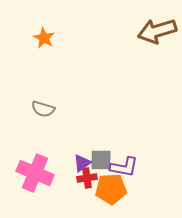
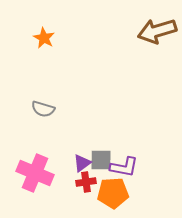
red cross: moved 1 px left, 4 px down
orange pentagon: moved 2 px right, 4 px down
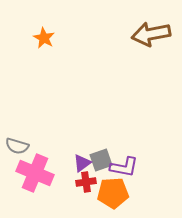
brown arrow: moved 6 px left, 3 px down; rotated 6 degrees clockwise
gray semicircle: moved 26 px left, 37 px down
gray square: rotated 20 degrees counterclockwise
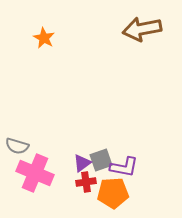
brown arrow: moved 9 px left, 5 px up
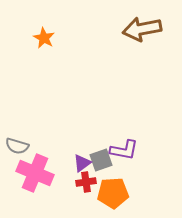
purple L-shape: moved 17 px up
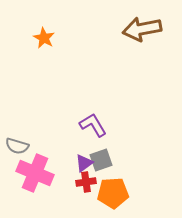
purple L-shape: moved 31 px left, 25 px up; rotated 132 degrees counterclockwise
purple triangle: moved 2 px right
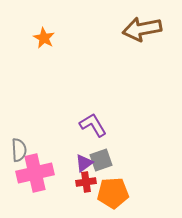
gray semicircle: moved 2 px right, 4 px down; rotated 110 degrees counterclockwise
pink cross: rotated 36 degrees counterclockwise
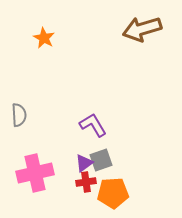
brown arrow: rotated 6 degrees counterclockwise
gray semicircle: moved 35 px up
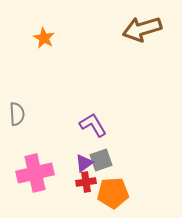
gray semicircle: moved 2 px left, 1 px up
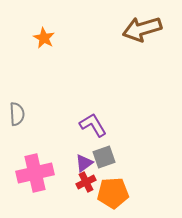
gray square: moved 3 px right, 3 px up
red cross: rotated 18 degrees counterclockwise
